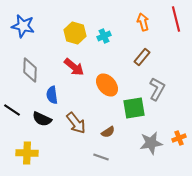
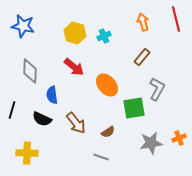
gray diamond: moved 1 px down
black line: rotated 72 degrees clockwise
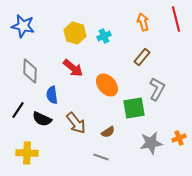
red arrow: moved 1 px left, 1 px down
black line: moved 6 px right; rotated 18 degrees clockwise
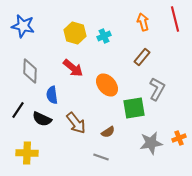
red line: moved 1 px left
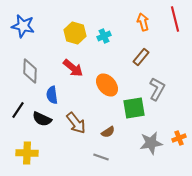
brown rectangle: moved 1 px left
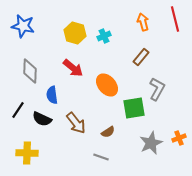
gray star: rotated 15 degrees counterclockwise
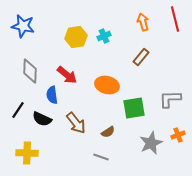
yellow hexagon: moved 1 px right, 4 px down; rotated 25 degrees counterclockwise
red arrow: moved 6 px left, 7 px down
orange ellipse: rotated 35 degrees counterclockwise
gray L-shape: moved 13 px right, 10 px down; rotated 120 degrees counterclockwise
orange cross: moved 1 px left, 3 px up
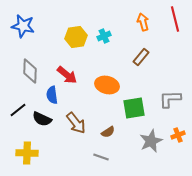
black line: rotated 18 degrees clockwise
gray star: moved 2 px up
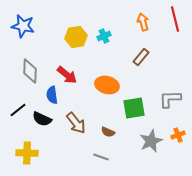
brown semicircle: rotated 56 degrees clockwise
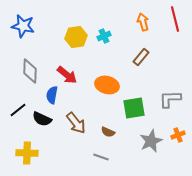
blue semicircle: rotated 18 degrees clockwise
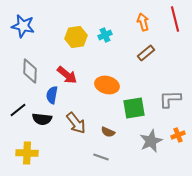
cyan cross: moved 1 px right, 1 px up
brown rectangle: moved 5 px right, 4 px up; rotated 12 degrees clockwise
black semicircle: rotated 18 degrees counterclockwise
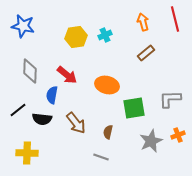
brown semicircle: rotated 80 degrees clockwise
